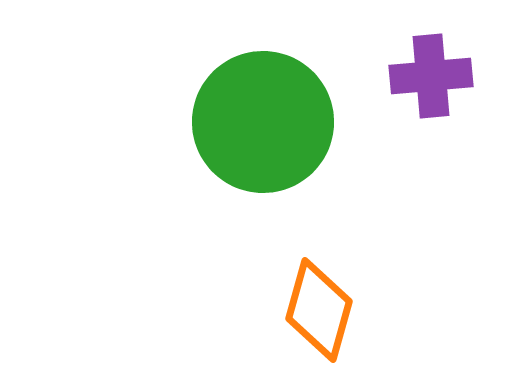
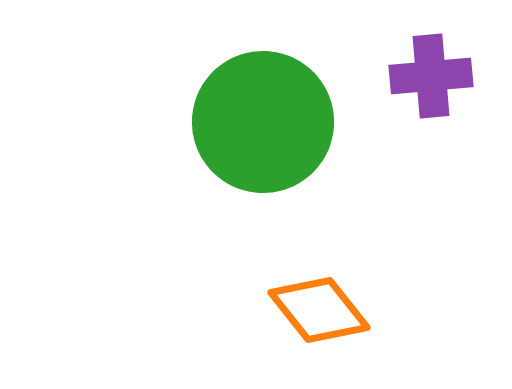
orange diamond: rotated 54 degrees counterclockwise
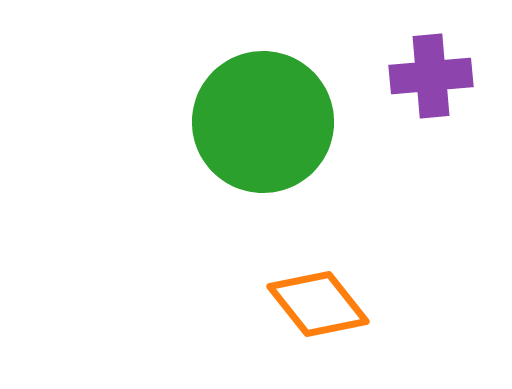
orange diamond: moved 1 px left, 6 px up
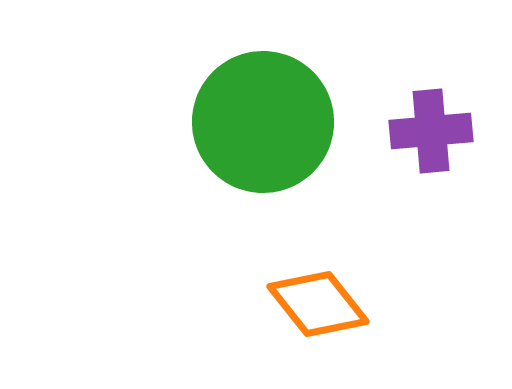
purple cross: moved 55 px down
